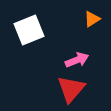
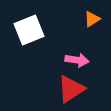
pink arrow: rotated 30 degrees clockwise
red triangle: rotated 16 degrees clockwise
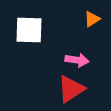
white square: rotated 24 degrees clockwise
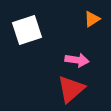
white square: moved 2 px left; rotated 20 degrees counterclockwise
red triangle: rotated 8 degrees counterclockwise
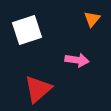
orange triangle: rotated 18 degrees counterclockwise
red triangle: moved 33 px left
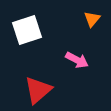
pink arrow: rotated 20 degrees clockwise
red triangle: moved 1 px down
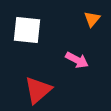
white square: rotated 24 degrees clockwise
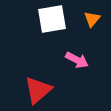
white square: moved 25 px right, 11 px up; rotated 16 degrees counterclockwise
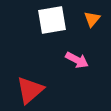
white square: moved 1 px down
red triangle: moved 8 px left
